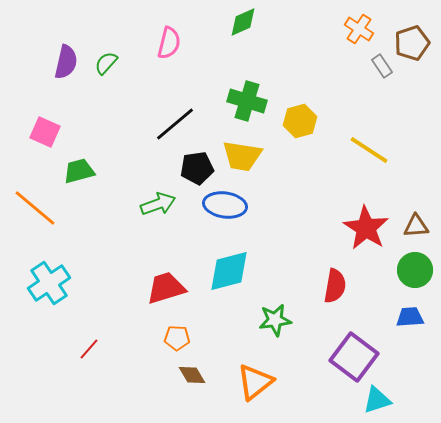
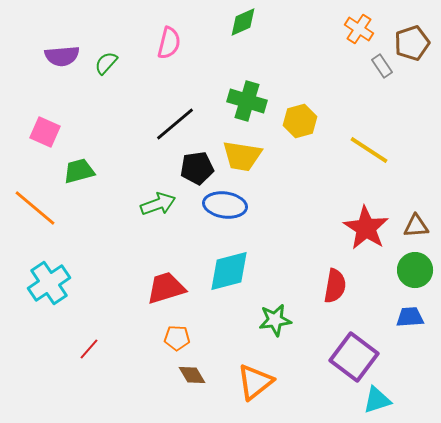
purple semicircle: moved 4 px left, 6 px up; rotated 72 degrees clockwise
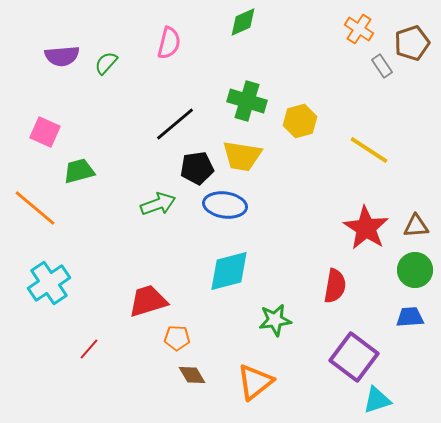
red trapezoid: moved 18 px left, 13 px down
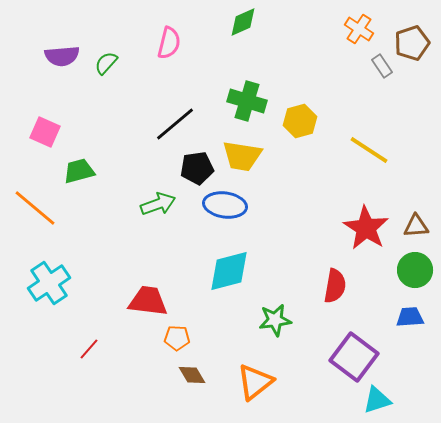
red trapezoid: rotated 24 degrees clockwise
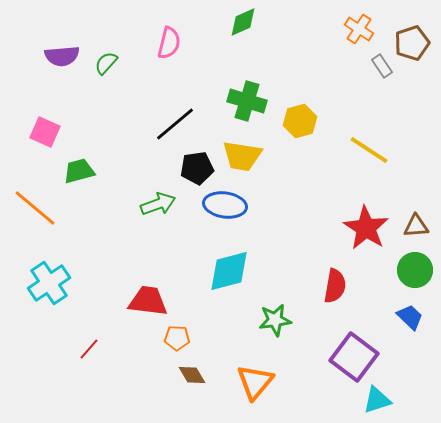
blue trapezoid: rotated 48 degrees clockwise
orange triangle: rotated 12 degrees counterclockwise
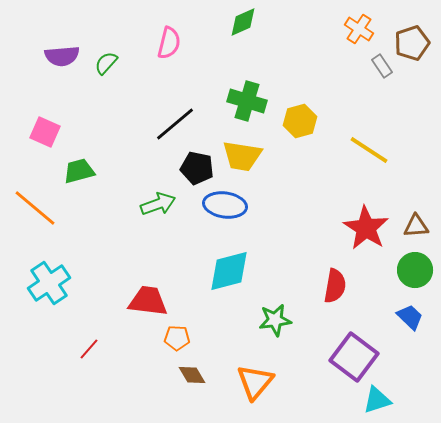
black pentagon: rotated 20 degrees clockwise
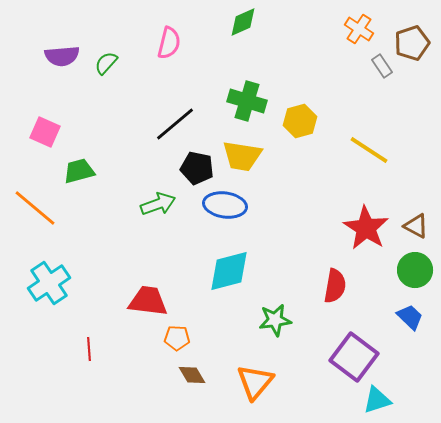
brown triangle: rotated 32 degrees clockwise
red line: rotated 45 degrees counterclockwise
